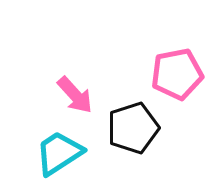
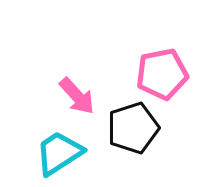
pink pentagon: moved 15 px left
pink arrow: moved 2 px right, 1 px down
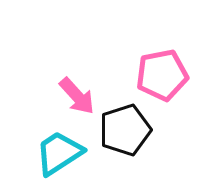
pink pentagon: moved 1 px down
black pentagon: moved 8 px left, 2 px down
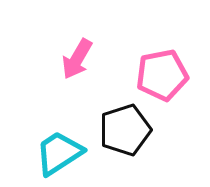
pink arrow: moved 37 px up; rotated 72 degrees clockwise
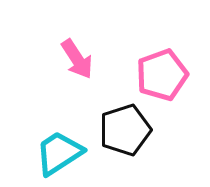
pink arrow: rotated 63 degrees counterclockwise
pink pentagon: rotated 9 degrees counterclockwise
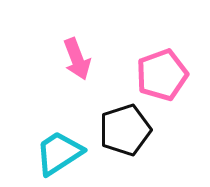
pink arrow: rotated 12 degrees clockwise
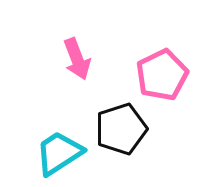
pink pentagon: rotated 6 degrees counterclockwise
black pentagon: moved 4 px left, 1 px up
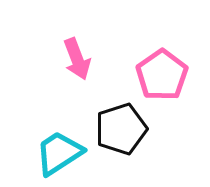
pink pentagon: rotated 9 degrees counterclockwise
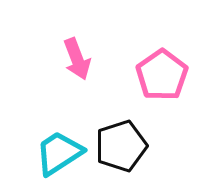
black pentagon: moved 17 px down
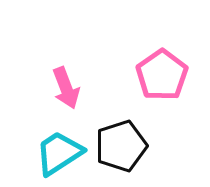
pink arrow: moved 11 px left, 29 px down
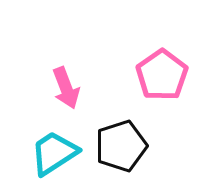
cyan trapezoid: moved 5 px left
